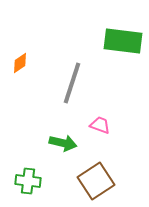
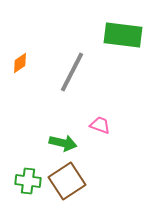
green rectangle: moved 6 px up
gray line: moved 11 px up; rotated 9 degrees clockwise
brown square: moved 29 px left
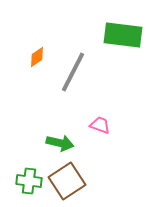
orange diamond: moved 17 px right, 6 px up
gray line: moved 1 px right
green arrow: moved 3 px left
green cross: moved 1 px right
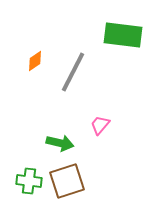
orange diamond: moved 2 px left, 4 px down
pink trapezoid: rotated 70 degrees counterclockwise
brown square: rotated 15 degrees clockwise
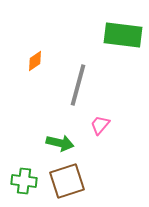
gray line: moved 5 px right, 13 px down; rotated 12 degrees counterclockwise
green cross: moved 5 px left
